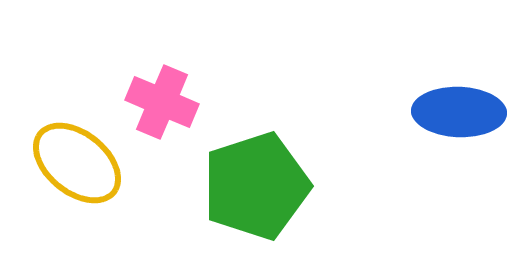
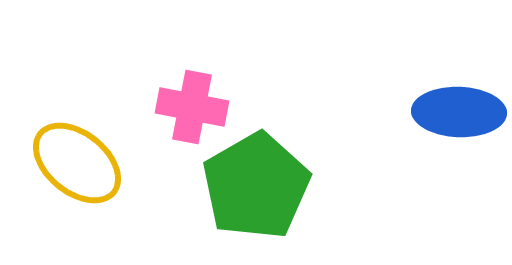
pink cross: moved 30 px right, 5 px down; rotated 12 degrees counterclockwise
green pentagon: rotated 12 degrees counterclockwise
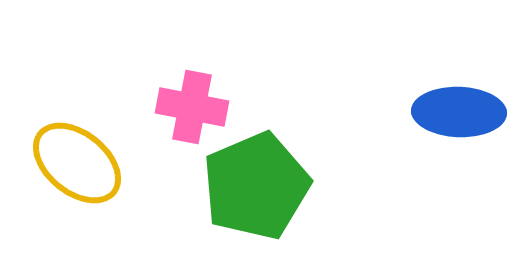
green pentagon: rotated 7 degrees clockwise
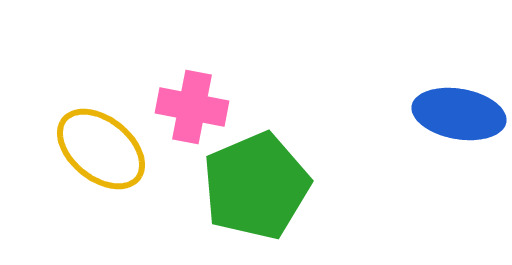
blue ellipse: moved 2 px down; rotated 8 degrees clockwise
yellow ellipse: moved 24 px right, 14 px up
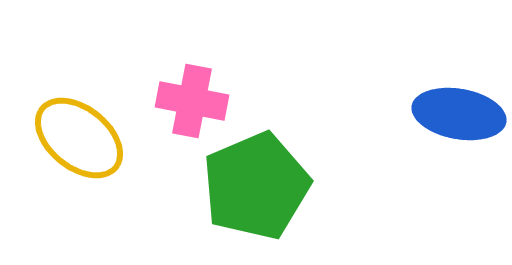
pink cross: moved 6 px up
yellow ellipse: moved 22 px left, 11 px up
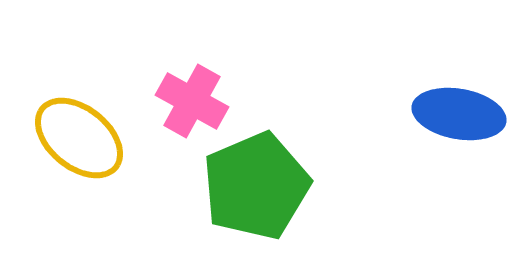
pink cross: rotated 18 degrees clockwise
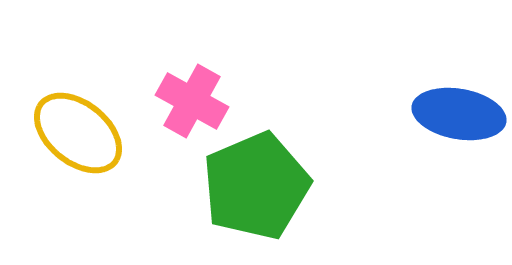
yellow ellipse: moved 1 px left, 5 px up
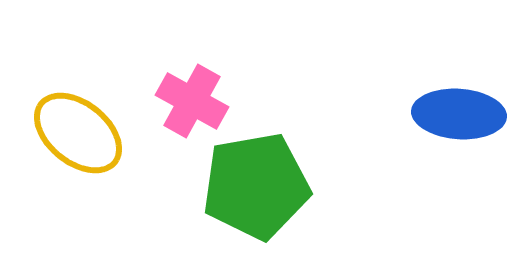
blue ellipse: rotated 6 degrees counterclockwise
green pentagon: rotated 13 degrees clockwise
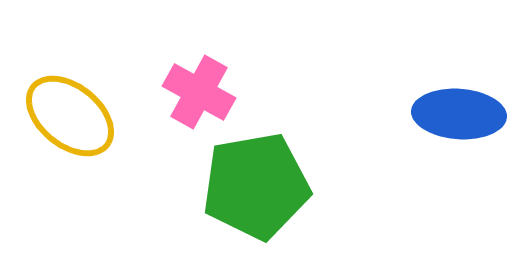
pink cross: moved 7 px right, 9 px up
yellow ellipse: moved 8 px left, 17 px up
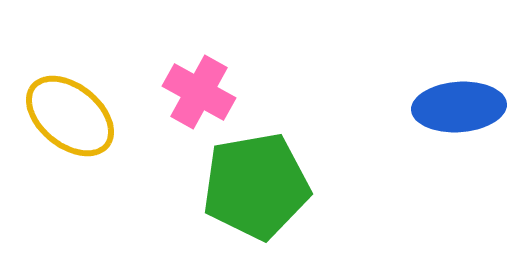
blue ellipse: moved 7 px up; rotated 8 degrees counterclockwise
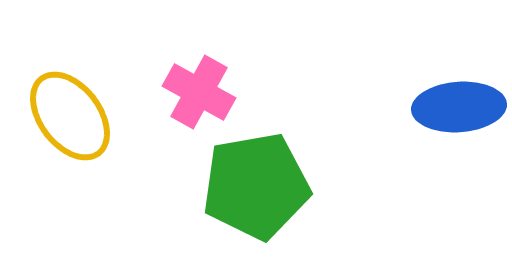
yellow ellipse: rotated 14 degrees clockwise
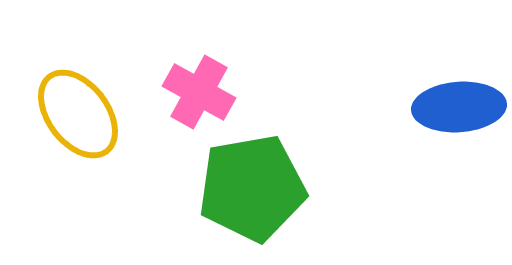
yellow ellipse: moved 8 px right, 2 px up
green pentagon: moved 4 px left, 2 px down
